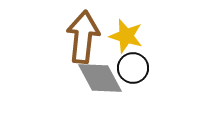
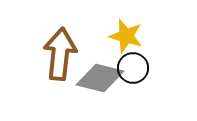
brown arrow: moved 23 px left, 17 px down
gray diamond: rotated 48 degrees counterclockwise
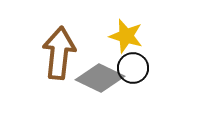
brown arrow: moved 1 px left, 1 px up
gray diamond: rotated 12 degrees clockwise
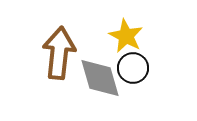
yellow star: rotated 12 degrees clockwise
gray diamond: rotated 48 degrees clockwise
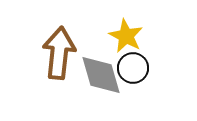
gray diamond: moved 1 px right, 3 px up
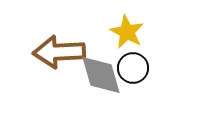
yellow star: moved 1 px right, 4 px up
brown arrow: moved 1 px up; rotated 99 degrees counterclockwise
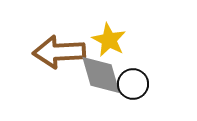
yellow star: moved 18 px left, 8 px down
black circle: moved 16 px down
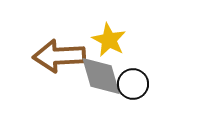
brown arrow: moved 4 px down
gray diamond: moved 1 px down
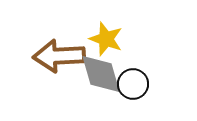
yellow star: moved 3 px left, 1 px up; rotated 8 degrees counterclockwise
gray diamond: moved 2 px up
